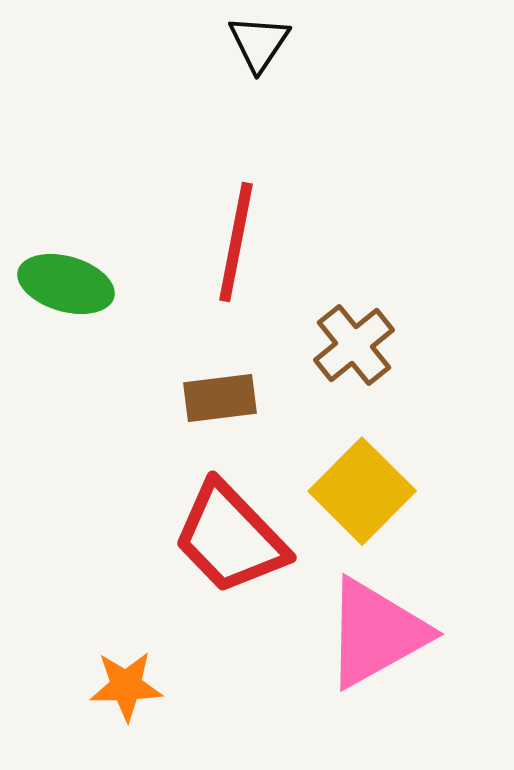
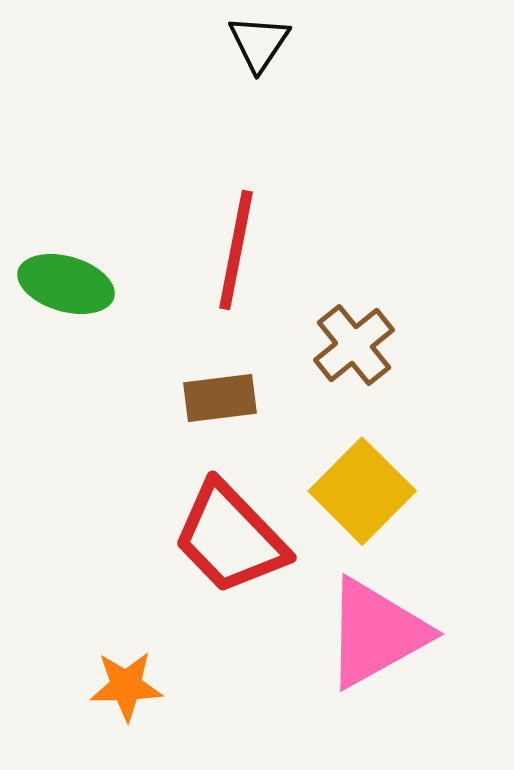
red line: moved 8 px down
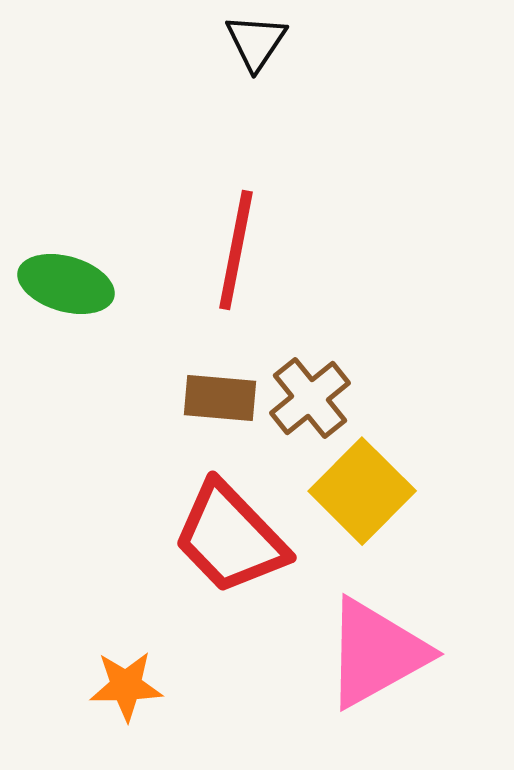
black triangle: moved 3 px left, 1 px up
brown cross: moved 44 px left, 53 px down
brown rectangle: rotated 12 degrees clockwise
pink triangle: moved 20 px down
